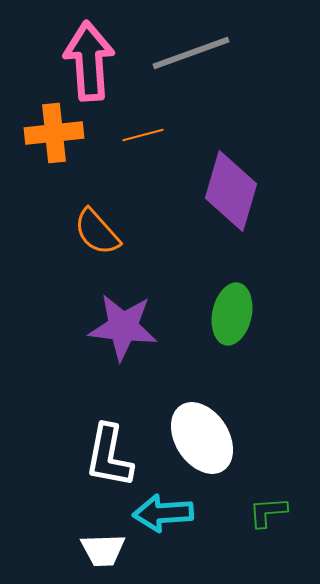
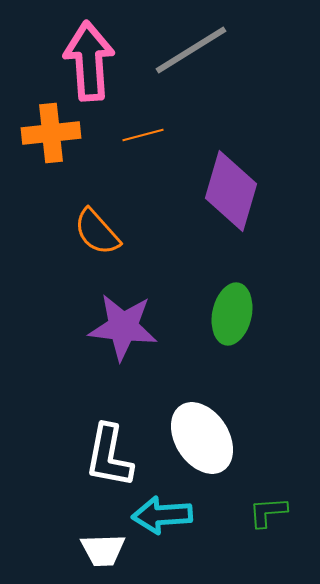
gray line: moved 3 px up; rotated 12 degrees counterclockwise
orange cross: moved 3 px left
cyan arrow: moved 1 px left, 2 px down
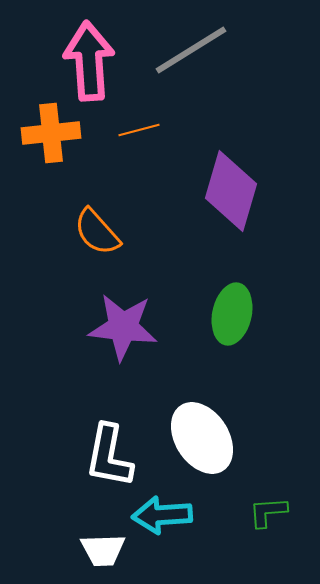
orange line: moved 4 px left, 5 px up
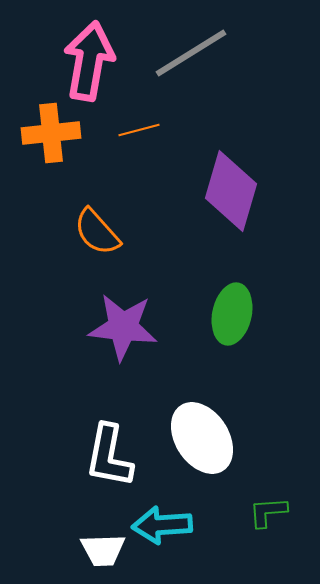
gray line: moved 3 px down
pink arrow: rotated 14 degrees clockwise
cyan arrow: moved 10 px down
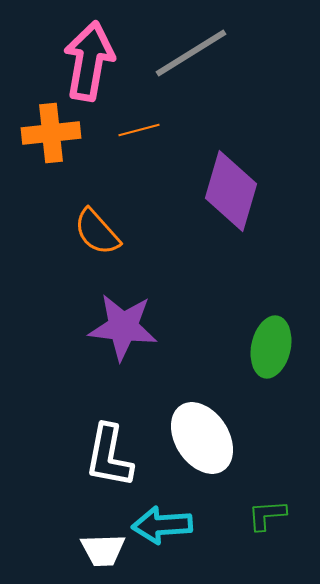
green ellipse: moved 39 px right, 33 px down
green L-shape: moved 1 px left, 3 px down
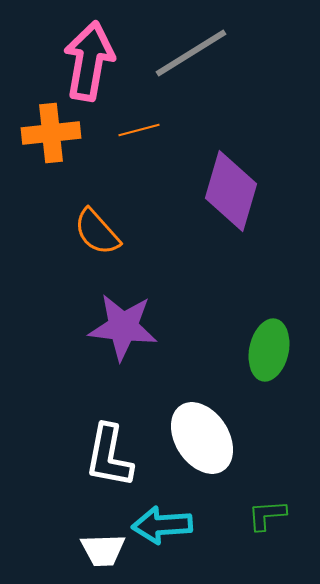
green ellipse: moved 2 px left, 3 px down
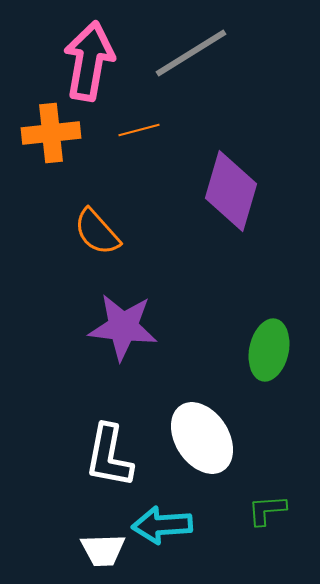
green L-shape: moved 5 px up
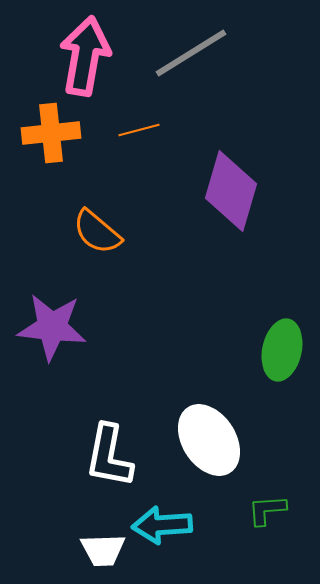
pink arrow: moved 4 px left, 5 px up
orange semicircle: rotated 8 degrees counterclockwise
purple star: moved 71 px left
green ellipse: moved 13 px right
white ellipse: moved 7 px right, 2 px down
